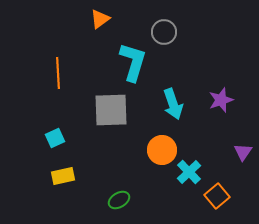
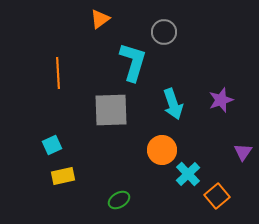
cyan square: moved 3 px left, 7 px down
cyan cross: moved 1 px left, 2 px down
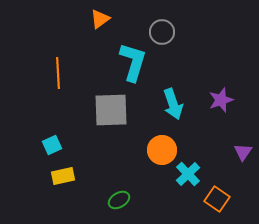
gray circle: moved 2 px left
orange square: moved 3 px down; rotated 15 degrees counterclockwise
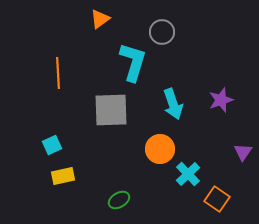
orange circle: moved 2 px left, 1 px up
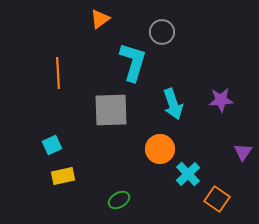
purple star: rotated 15 degrees clockwise
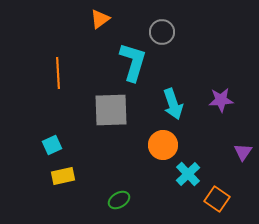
orange circle: moved 3 px right, 4 px up
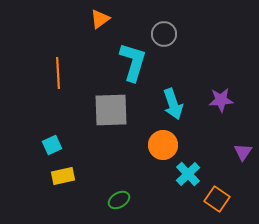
gray circle: moved 2 px right, 2 px down
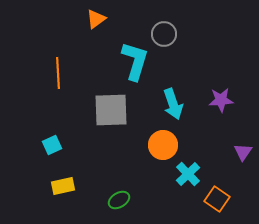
orange triangle: moved 4 px left
cyan L-shape: moved 2 px right, 1 px up
yellow rectangle: moved 10 px down
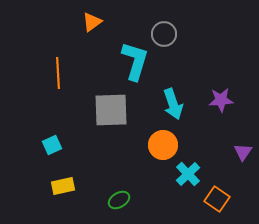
orange triangle: moved 4 px left, 3 px down
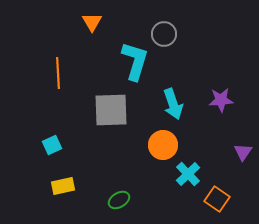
orange triangle: rotated 25 degrees counterclockwise
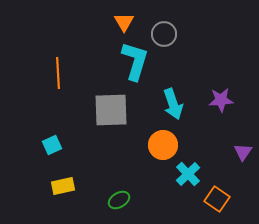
orange triangle: moved 32 px right
